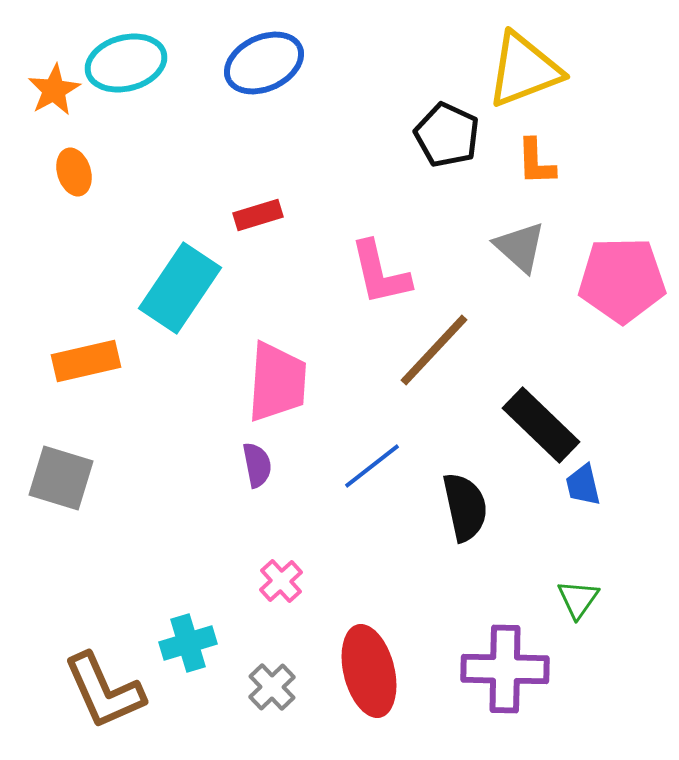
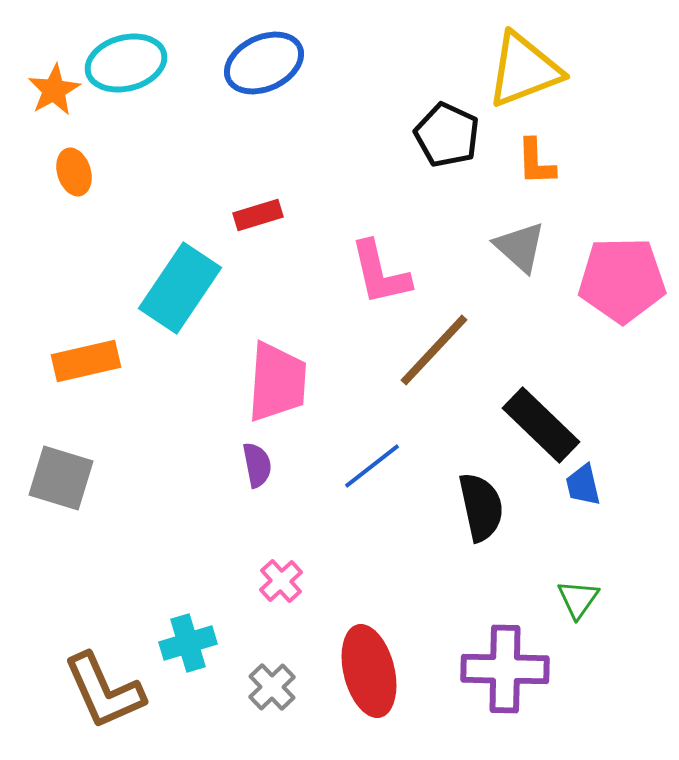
black semicircle: moved 16 px right
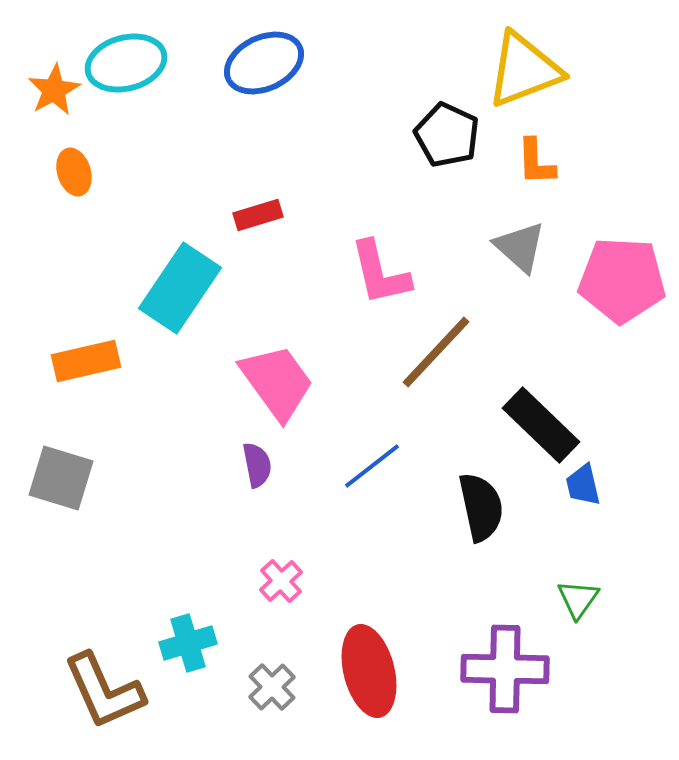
pink pentagon: rotated 4 degrees clockwise
brown line: moved 2 px right, 2 px down
pink trapezoid: rotated 40 degrees counterclockwise
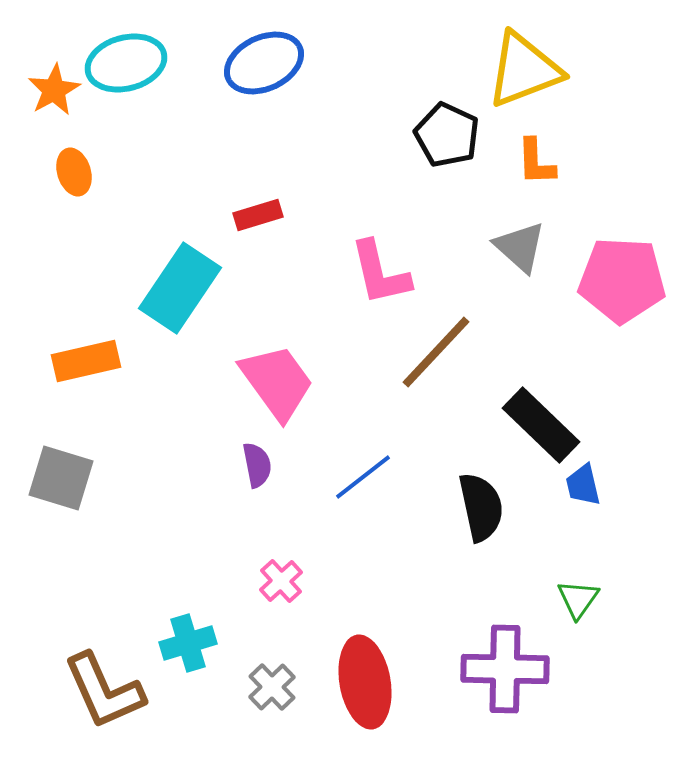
blue line: moved 9 px left, 11 px down
red ellipse: moved 4 px left, 11 px down; rotated 4 degrees clockwise
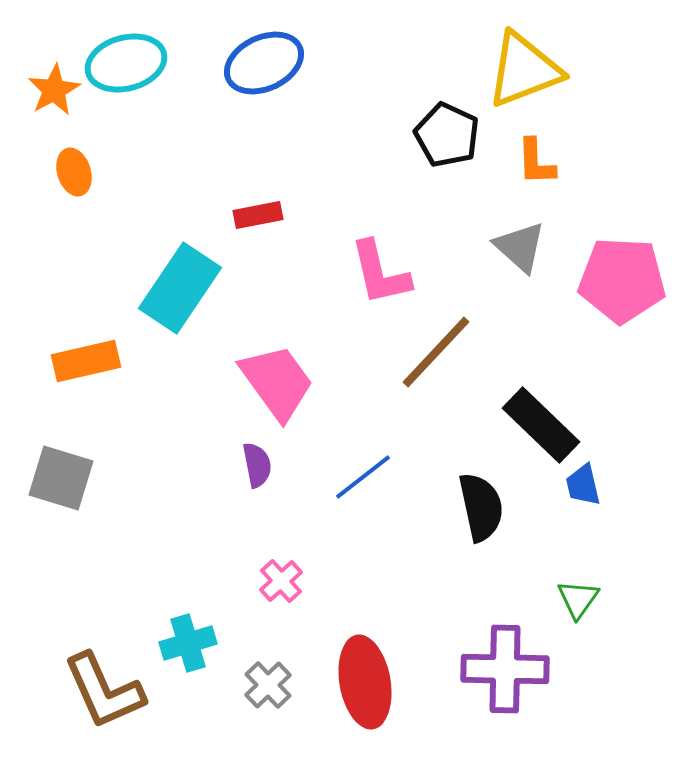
red rectangle: rotated 6 degrees clockwise
gray cross: moved 4 px left, 2 px up
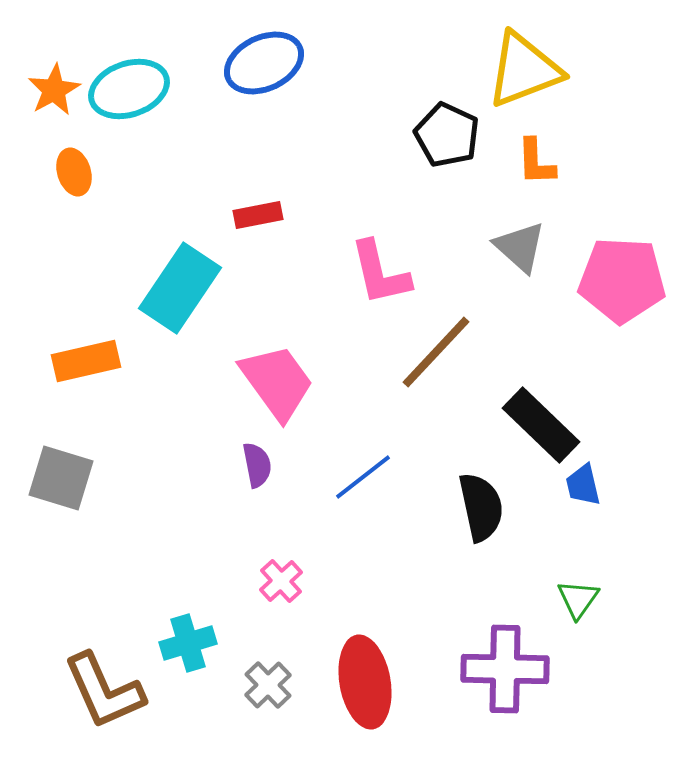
cyan ellipse: moved 3 px right, 26 px down; rotated 4 degrees counterclockwise
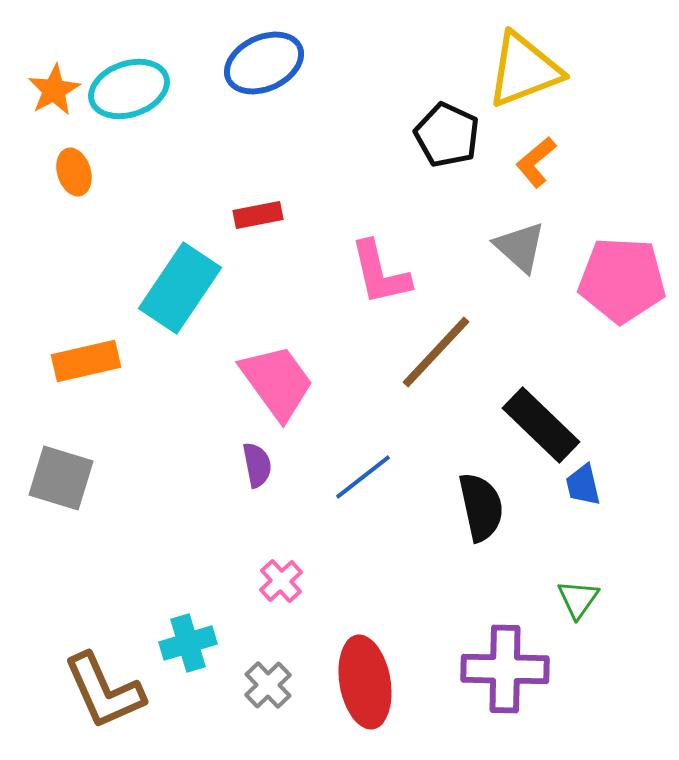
orange L-shape: rotated 52 degrees clockwise
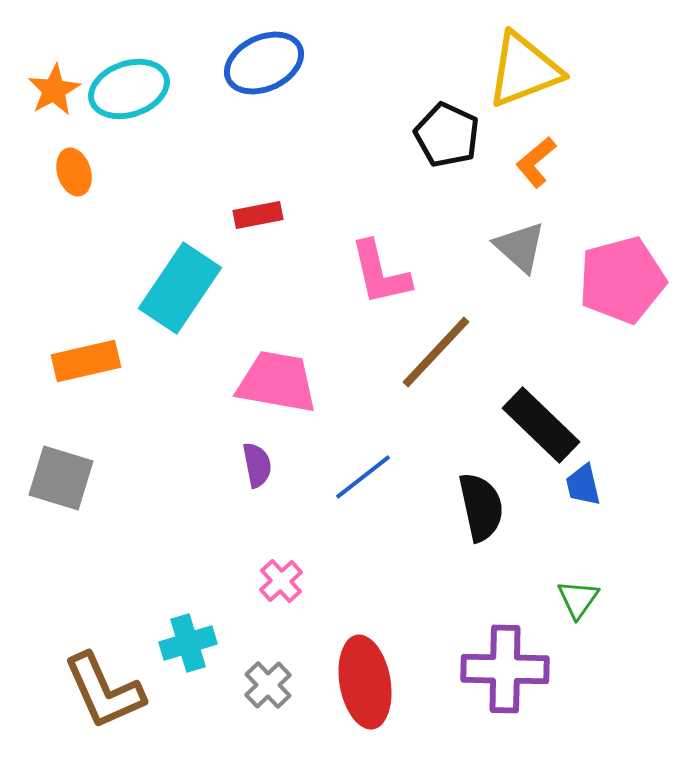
pink pentagon: rotated 18 degrees counterclockwise
pink trapezoid: rotated 44 degrees counterclockwise
